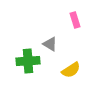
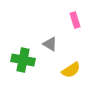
green cross: moved 5 px left, 1 px up; rotated 15 degrees clockwise
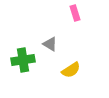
pink rectangle: moved 7 px up
green cross: rotated 20 degrees counterclockwise
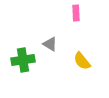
pink rectangle: moved 1 px right; rotated 14 degrees clockwise
yellow semicircle: moved 11 px right, 9 px up; rotated 84 degrees clockwise
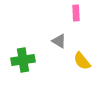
gray triangle: moved 9 px right, 3 px up
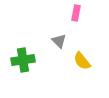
pink rectangle: rotated 14 degrees clockwise
gray triangle: rotated 14 degrees clockwise
